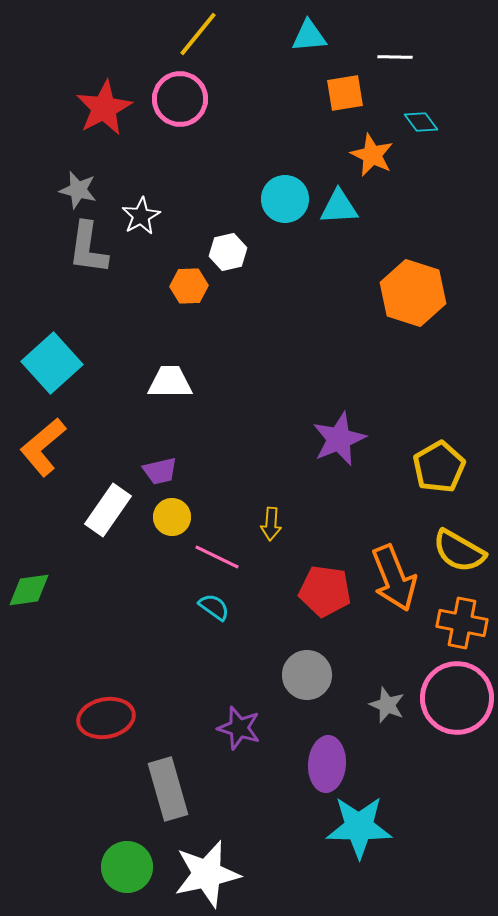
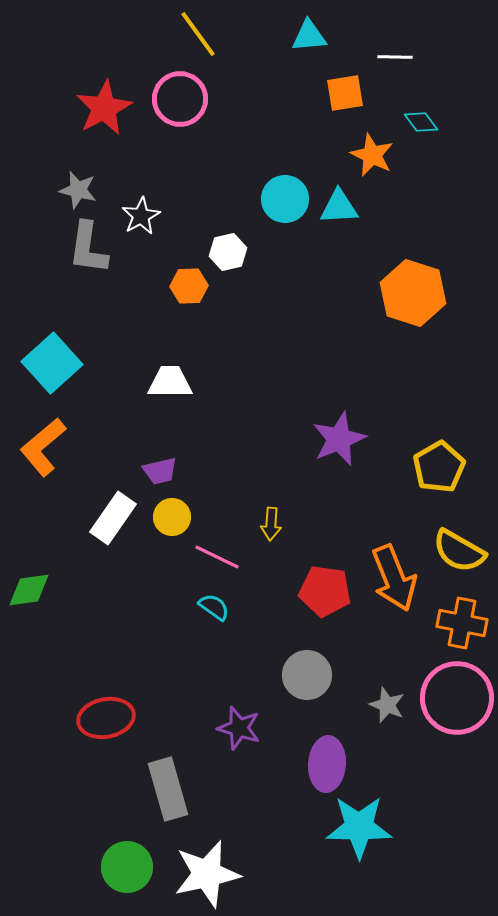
yellow line at (198, 34): rotated 75 degrees counterclockwise
white rectangle at (108, 510): moved 5 px right, 8 px down
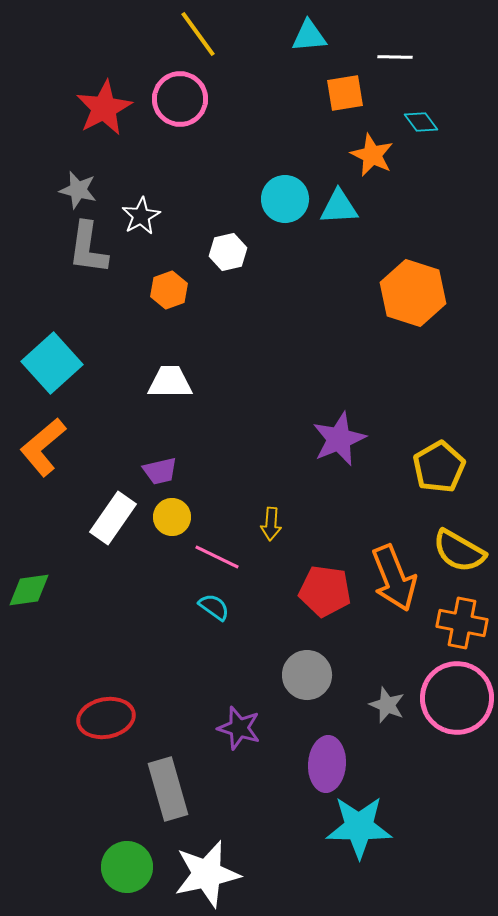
orange hexagon at (189, 286): moved 20 px left, 4 px down; rotated 18 degrees counterclockwise
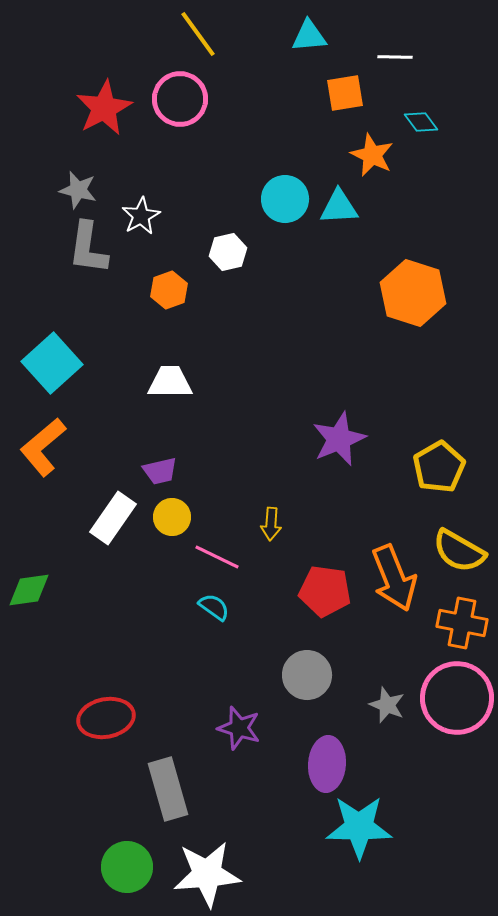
white star at (207, 874): rotated 8 degrees clockwise
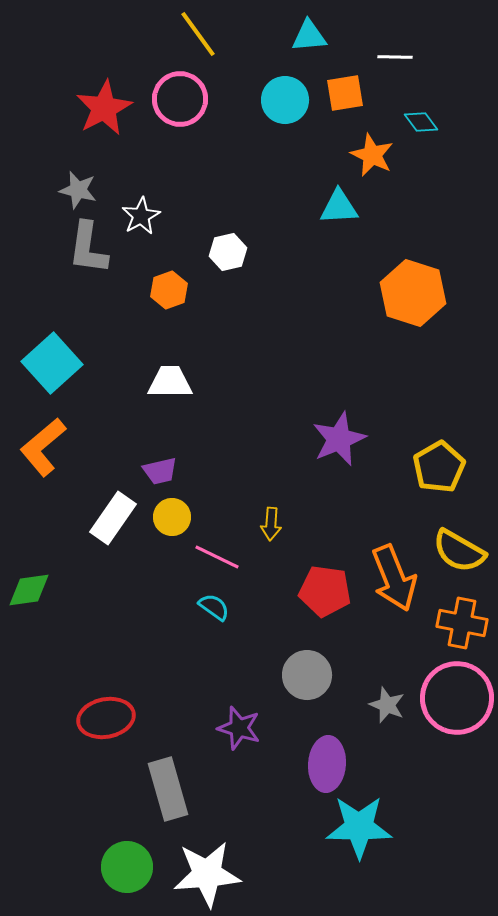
cyan circle at (285, 199): moved 99 px up
